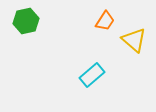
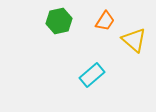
green hexagon: moved 33 px right
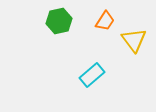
yellow triangle: rotated 12 degrees clockwise
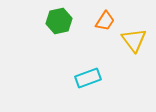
cyan rectangle: moved 4 px left, 3 px down; rotated 20 degrees clockwise
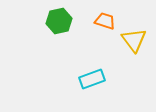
orange trapezoid: rotated 105 degrees counterclockwise
cyan rectangle: moved 4 px right, 1 px down
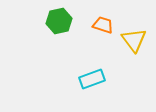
orange trapezoid: moved 2 px left, 4 px down
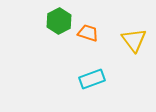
green hexagon: rotated 15 degrees counterclockwise
orange trapezoid: moved 15 px left, 8 px down
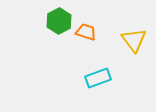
orange trapezoid: moved 2 px left, 1 px up
cyan rectangle: moved 6 px right, 1 px up
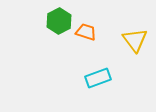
yellow triangle: moved 1 px right
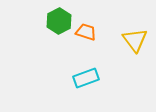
cyan rectangle: moved 12 px left
